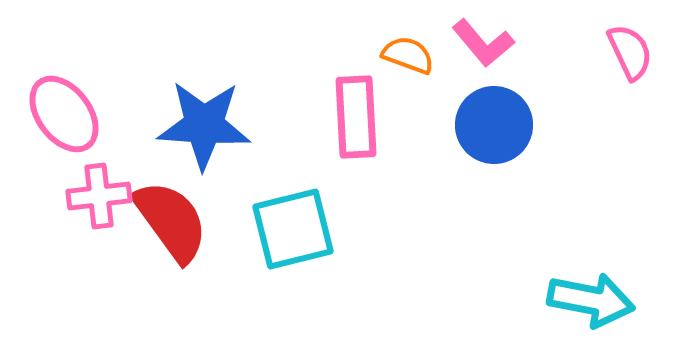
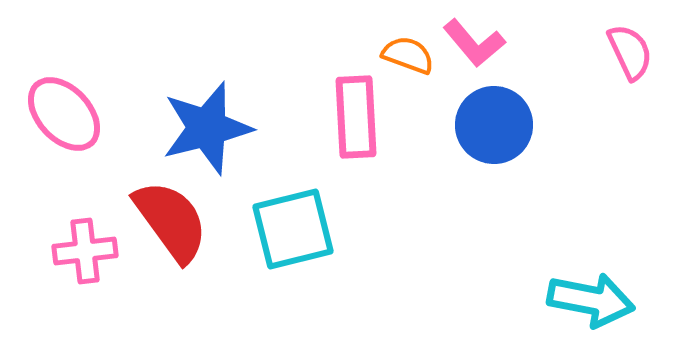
pink L-shape: moved 9 px left
pink ellipse: rotated 6 degrees counterclockwise
blue star: moved 3 px right, 3 px down; rotated 18 degrees counterclockwise
pink cross: moved 14 px left, 55 px down
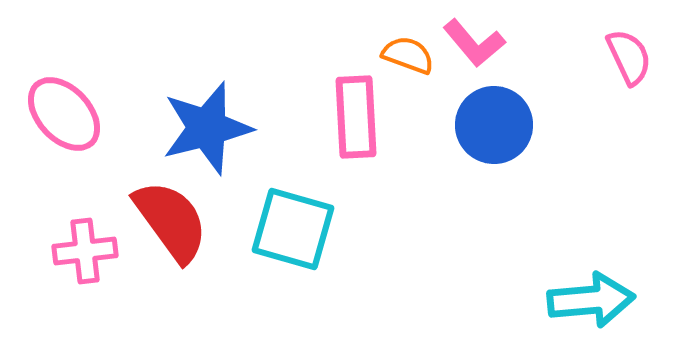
pink semicircle: moved 1 px left, 5 px down
cyan square: rotated 30 degrees clockwise
cyan arrow: rotated 16 degrees counterclockwise
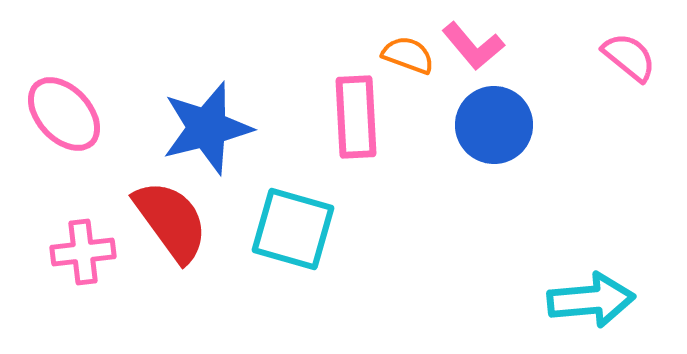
pink L-shape: moved 1 px left, 3 px down
pink semicircle: rotated 26 degrees counterclockwise
pink cross: moved 2 px left, 1 px down
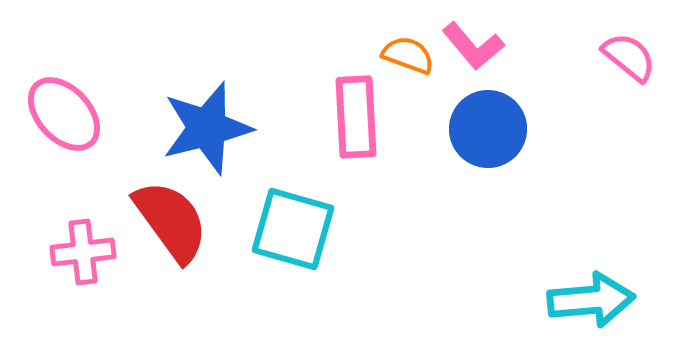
blue circle: moved 6 px left, 4 px down
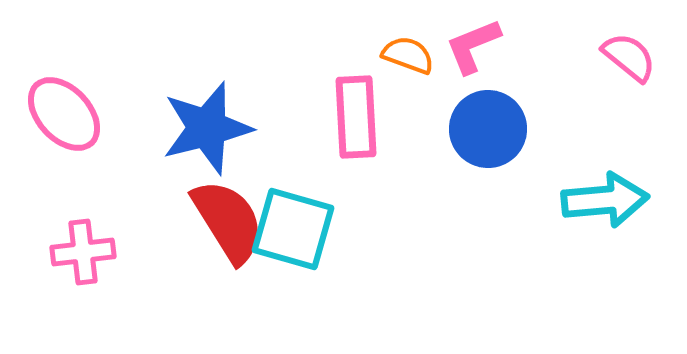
pink L-shape: rotated 108 degrees clockwise
red semicircle: moved 57 px right; rotated 4 degrees clockwise
cyan arrow: moved 14 px right, 100 px up
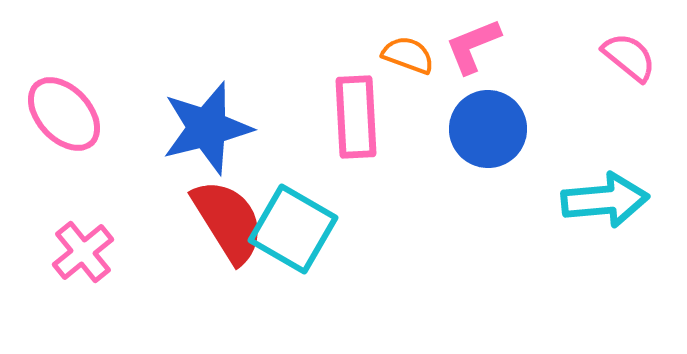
cyan square: rotated 14 degrees clockwise
pink cross: rotated 32 degrees counterclockwise
